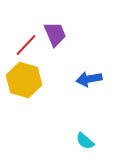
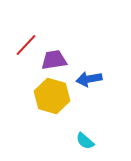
purple trapezoid: moved 1 px left, 26 px down; rotated 76 degrees counterclockwise
yellow hexagon: moved 28 px right, 16 px down
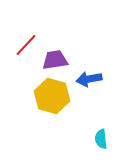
purple trapezoid: moved 1 px right
cyan semicircle: moved 16 px right, 2 px up; rotated 42 degrees clockwise
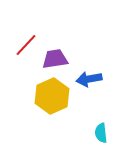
purple trapezoid: moved 1 px up
yellow hexagon: rotated 20 degrees clockwise
cyan semicircle: moved 6 px up
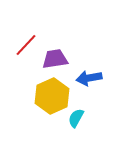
blue arrow: moved 1 px up
cyan semicircle: moved 25 px left, 15 px up; rotated 36 degrees clockwise
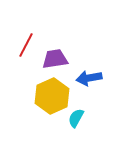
red line: rotated 15 degrees counterclockwise
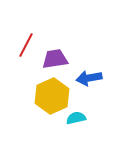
cyan semicircle: rotated 48 degrees clockwise
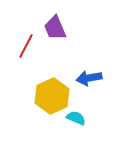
red line: moved 1 px down
purple trapezoid: moved 31 px up; rotated 104 degrees counterclockwise
cyan semicircle: rotated 36 degrees clockwise
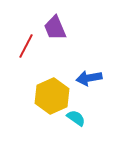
cyan semicircle: rotated 12 degrees clockwise
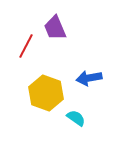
yellow hexagon: moved 6 px left, 3 px up; rotated 16 degrees counterclockwise
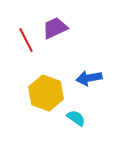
purple trapezoid: rotated 88 degrees clockwise
red line: moved 6 px up; rotated 55 degrees counterclockwise
